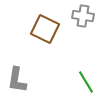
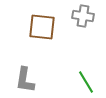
brown square: moved 3 px left, 2 px up; rotated 20 degrees counterclockwise
gray L-shape: moved 8 px right
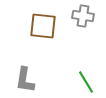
brown square: moved 1 px right, 1 px up
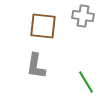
gray L-shape: moved 11 px right, 14 px up
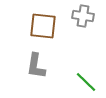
green line: rotated 15 degrees counterclockwise
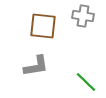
gray L-shape: rotated 108 degrees counterclockwise
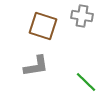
gray cross: moved 1 px left
brown square: rotated 12 degrees clockwise
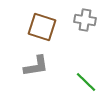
gray cross: moved 3 px right, 4 px down
brown square: moved 1 px left, 1 px down
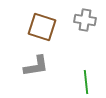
green line: rotated 40 degrees clockwise
